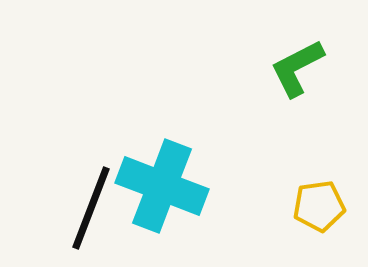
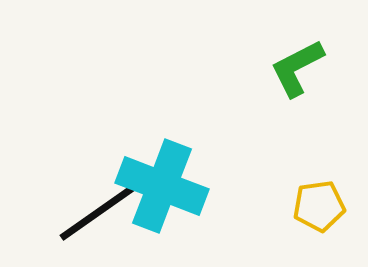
black line: moved 6 px right, 5 px down; rotated 34 degrees clockwise
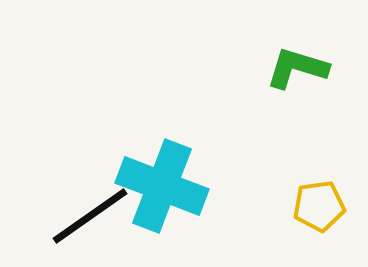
green L-shape: rotated 44 degrees clockwise
black line: moved 7 px left, 3 px down
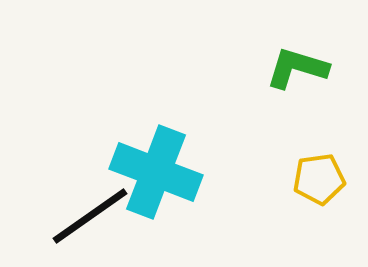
cyan cross: moved 6 px left, 14 px up
yellow pentagon: moved 27 px up
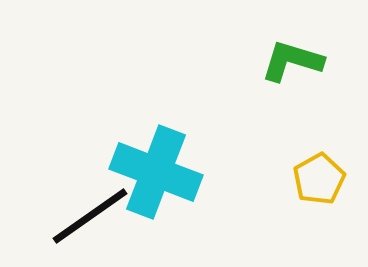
green L-shape: moved 5 px left, 7 px up
yellow pentagon: rotated 21 degrees counterclockwise
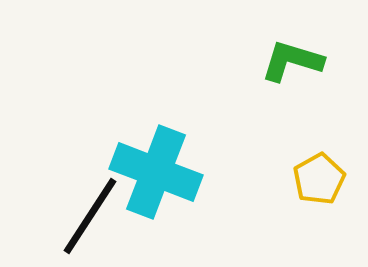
black line: rotated 22 degrees counterclockwise
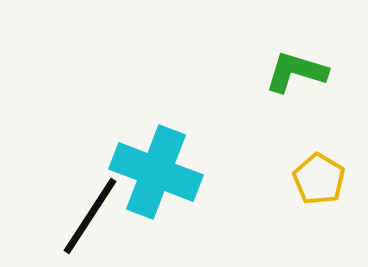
green L-shape: moved 4 px right, 11 px down
yellow pentagon: rotated 12 degrees counterclockwise
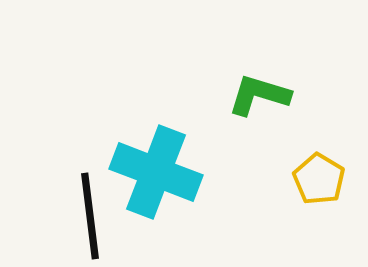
green L-shape: moved 37 px left, 23 px down
black line: rotated 40 degrees counterclockwise
